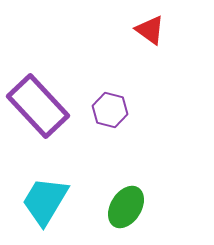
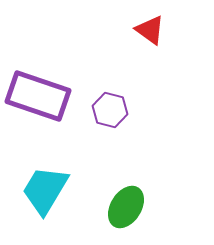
purple rectangle: moved 10 px up; rotated 28 degrees counterclockwise
cyan trapezoid: moved 11 px up
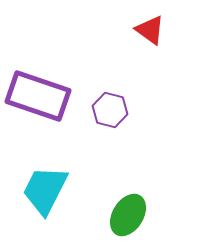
cyan trapezoid: rotated 4 degrees counterclockwise
green ellipse: moved 2 px right, 8 px down
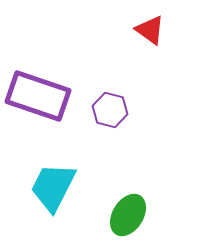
cyan trapezoid: moved 8 px right, 3 px up
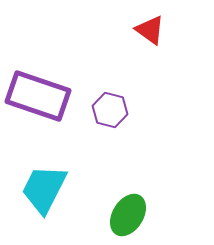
cyan trapezoid: moved 9 px left, 2 px down
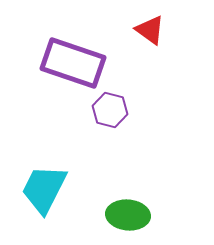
purple rectangle: moved 35 px right, 33 px up
green ellipse: rotated 63 degrees clockwise
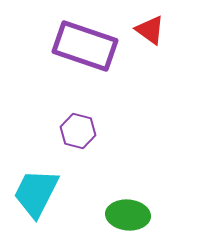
purple rectangle: moved 12 px right, 17 px up
purple hexagon: moved 32 px left, 21 px down
cyan trapezoid: moved 8 px left, 4 px down
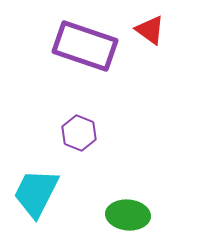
purple hexagon: moved 1 px right, 2 px down; rotated 8 degrees clockwise
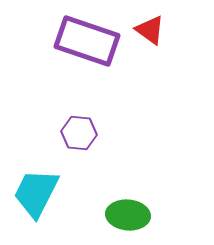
purple rectangle: moved 2 px right, 5 px up
purple hexagon: rotated 16 degrees counterclockwise
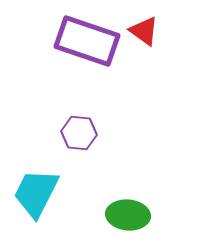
red triangle: moved 6 px left, 1 px down
